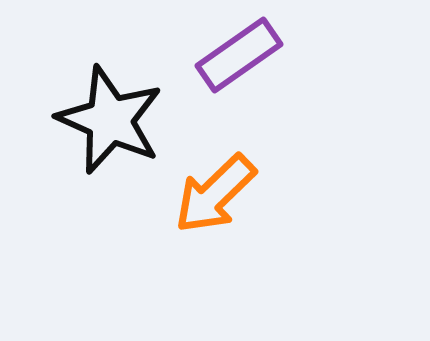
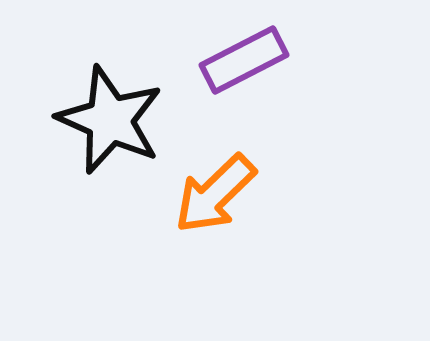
purple rectangle: moved 5 px right, 5 px down; rotated 8 degrees clockwise
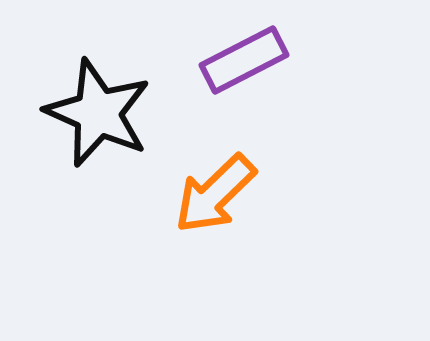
black star: moved 12 px left, 7 px up
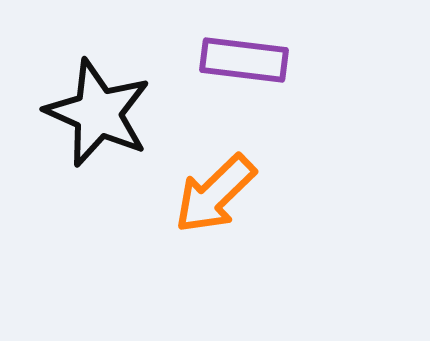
purple rectangle: rotated 34 degrees clockwise
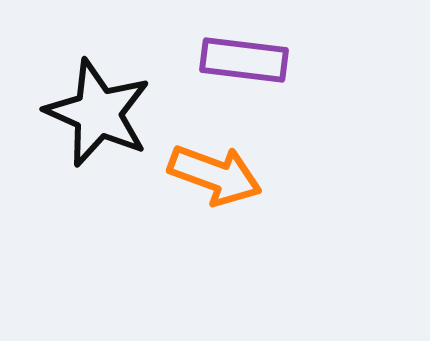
orange arrow: moved 19 px up; rotated 116 degrees counterclockwise
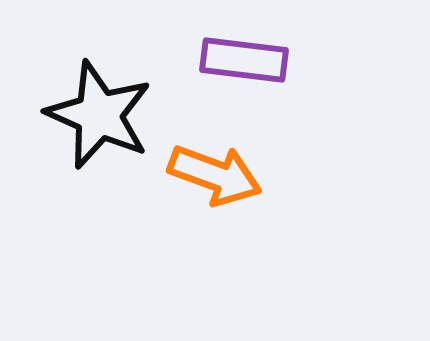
black star: moved 1 px right, 2 px down
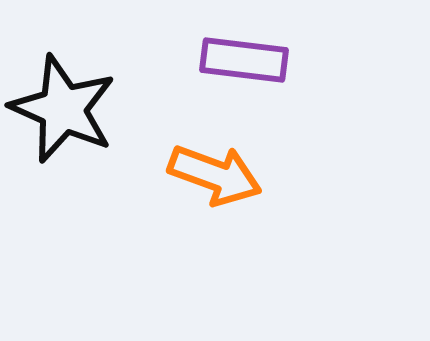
black star: moved 36 px left, 6 px up
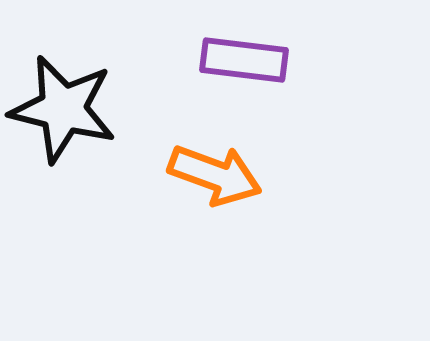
black star: rotated 10 degrees counterclockwise
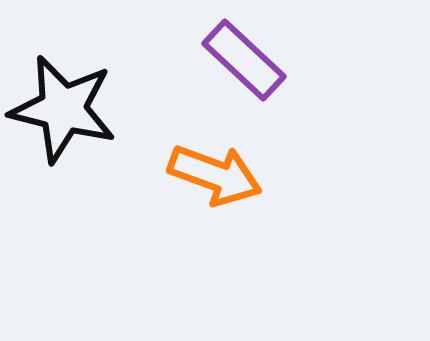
purple rectangle: rotated 36 degrees clockwise
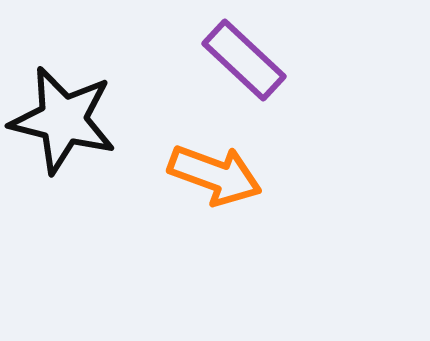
black star: moved 11 px down
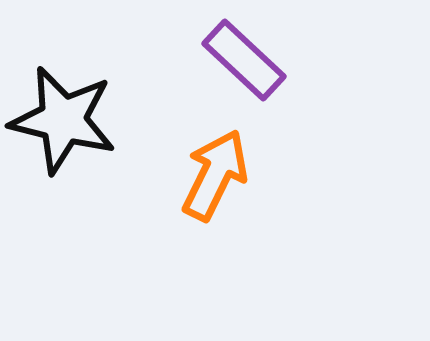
orange arrow: rotated 84 degrees counterclockwise
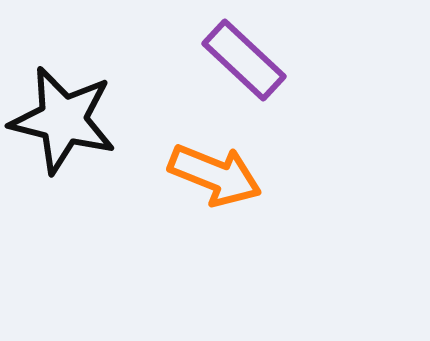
orange arrow: rotated 86 degrees clockwise
